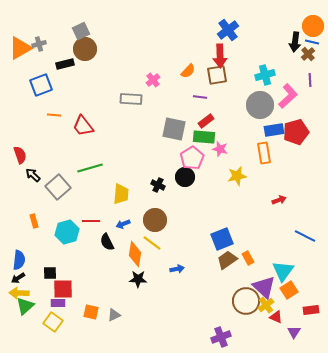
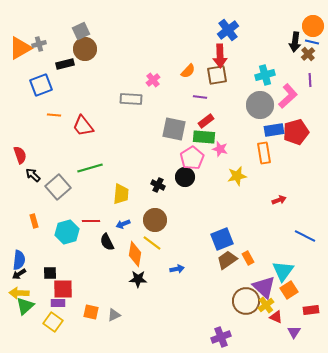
black arrow at (18, 278): moved 1 px right, 4 px up
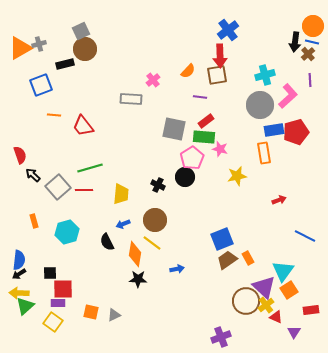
red line at (91, 221): moved 7 px left, 31 px up
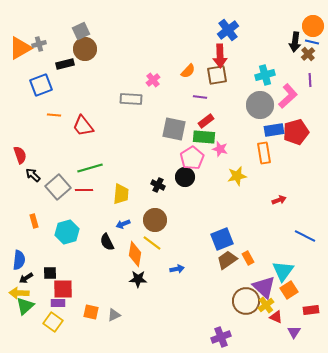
black arrow at (19, 274): moved 7 px right, 4 px down
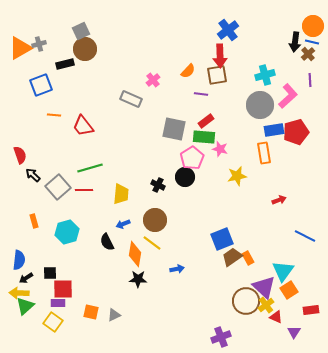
purple line at (200, 97): moved 1 px right, 3 px up
gray rectangle at (131, 99): rotated 20 degrees clockwise
brown trapezoid at (227, 260): moved 5 px right, 3 px up
